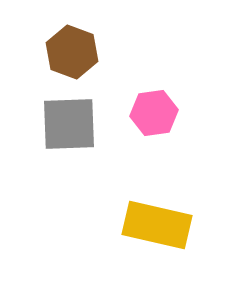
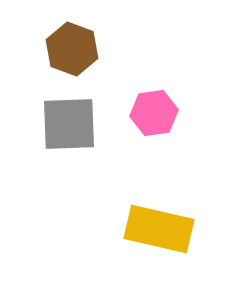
brown hexagon: moved 3 px up
yellow rectangle: moved 2 px right, 4 px down
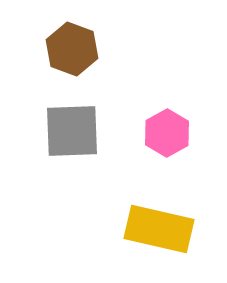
pink hexagon: moved 13 px right, 20 px down; rotated 21 degrees counterclockwise
gray square: moved 3 px right, 7 px down
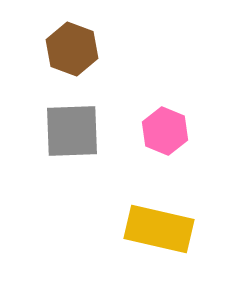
pink hexagon: moved 2 px left, 2 px up; rotated 9 degrees counterclockwise
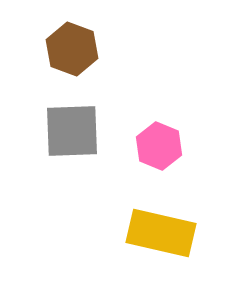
pink hexagon: moved 6 px left, 15 px down
yellow rectangle: moved 2 px right, 4 px down
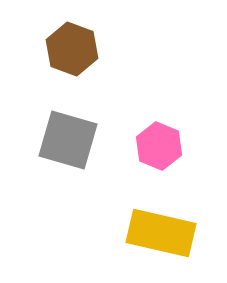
gray square: moved 4 px left, 9 px down; rotated 18 degrees clockwise
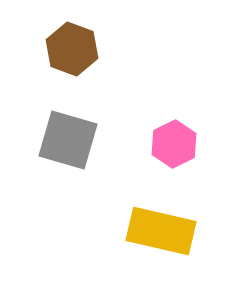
pink hexagon: moved 15 px right, 2 px up; rotated 12 degrees clockwise
yellow rectangle: moved 2 px up
